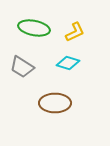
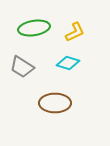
green ellipse: rotated 20 degrees counterclockwise
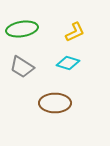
green ellipse: moved 12 px left, 1 px down
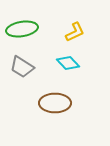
cyan diamond: rotated 30 degrees clockwise
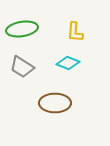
yellow L-shape: rotated 120 degrees clockwise
cyan diamond: rotated 25 degrees counterclockwise
